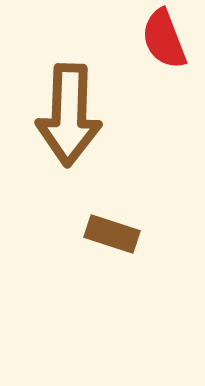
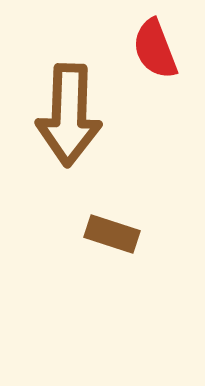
red semicircle: moved 9 px left, 10 px down
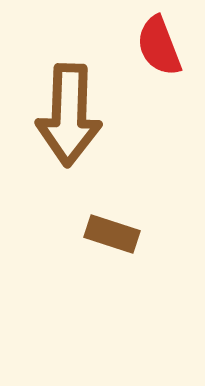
red semicircle: moved 4 px right, 3 px up
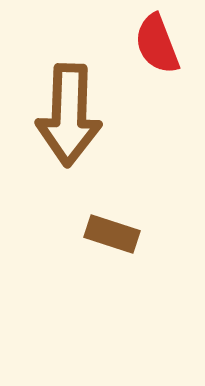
red semicircle: moved 2 px left, 2 px up
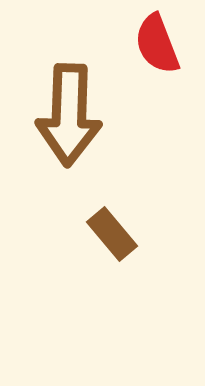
brown rectangle: rotated 32 degrees clockwise
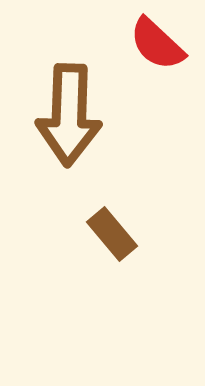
red semicircle: rotated 26 degrees counterclockwise
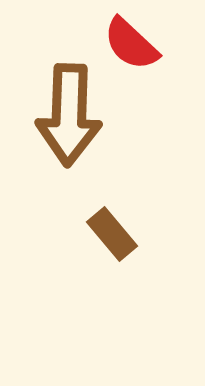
red semicircle: moved 26 px left
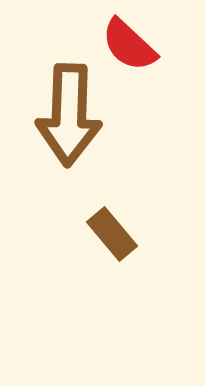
red semicircle: moved 2 px left, 1 px down
